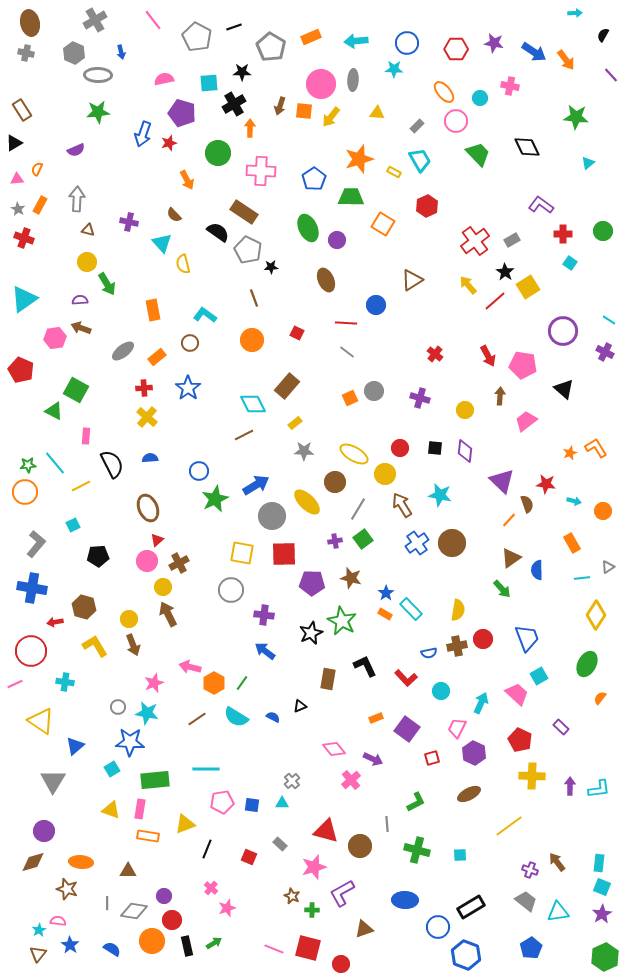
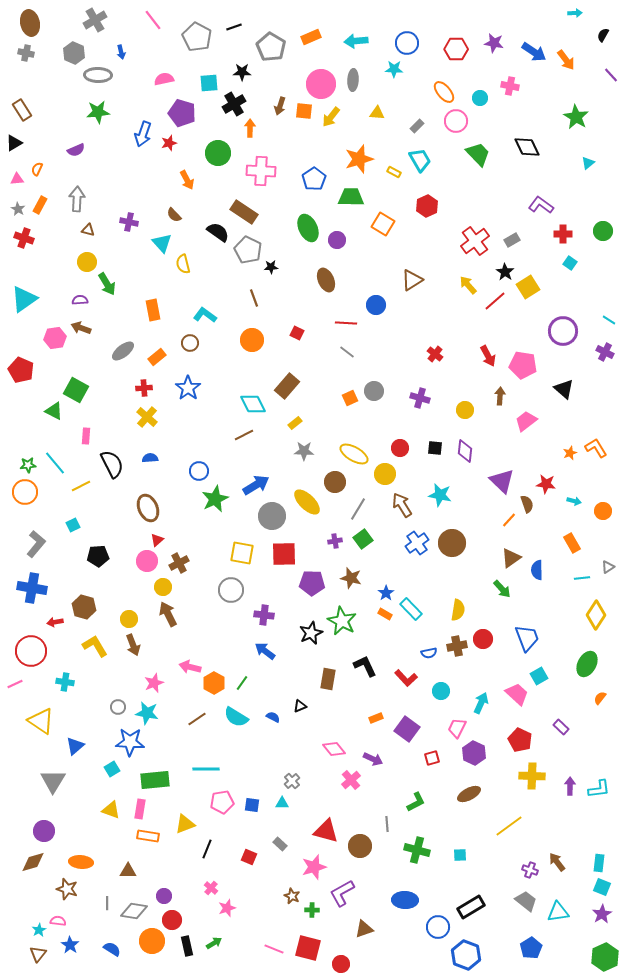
green star at (576, 117): rotated 25 degrees clockwise
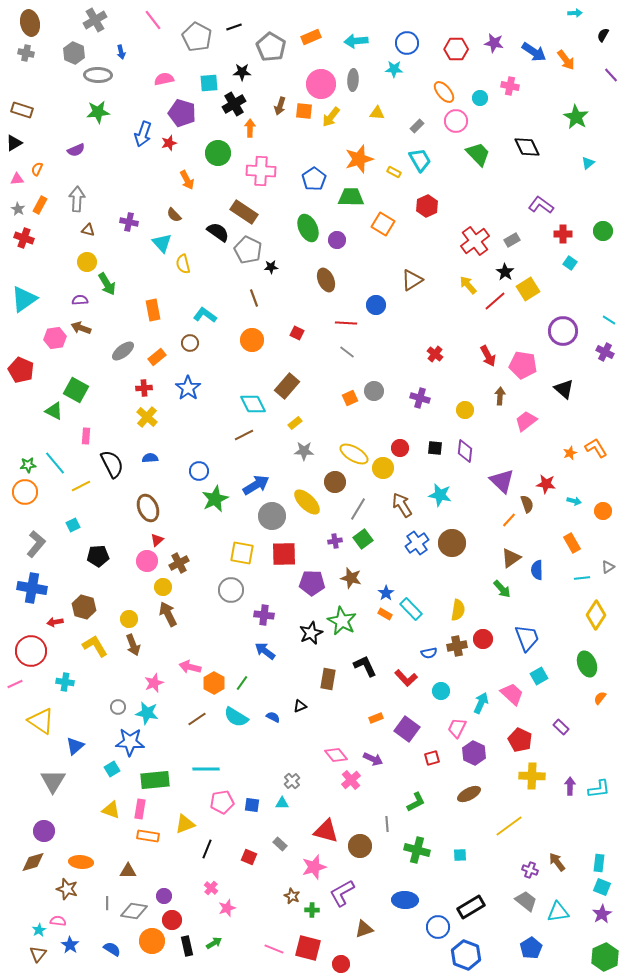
brown rectangle at (22, 110): rotated 40 degrees counterclockwise
yellow square at (528, 287): moved 2 px down
yellow circle at (385, 474): moved 2 px left, 6 px up
green ellipse at (587, 664): rotated 50 degrees counterclockwise
pink trapezoid at (517, 694): moved 5 px left
pink diamond at (334, 749): moved 2 px right, 6 px down
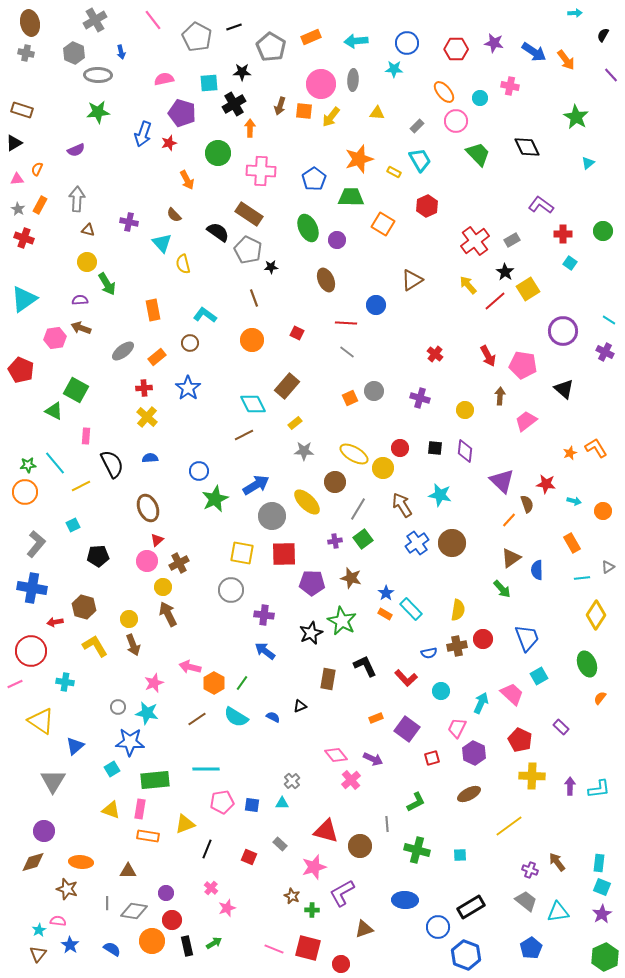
brown rectangle at (244, 212): moved 5 px right, 2 px down
purple circle at (164, 896): moved 2 px right, 3 px up
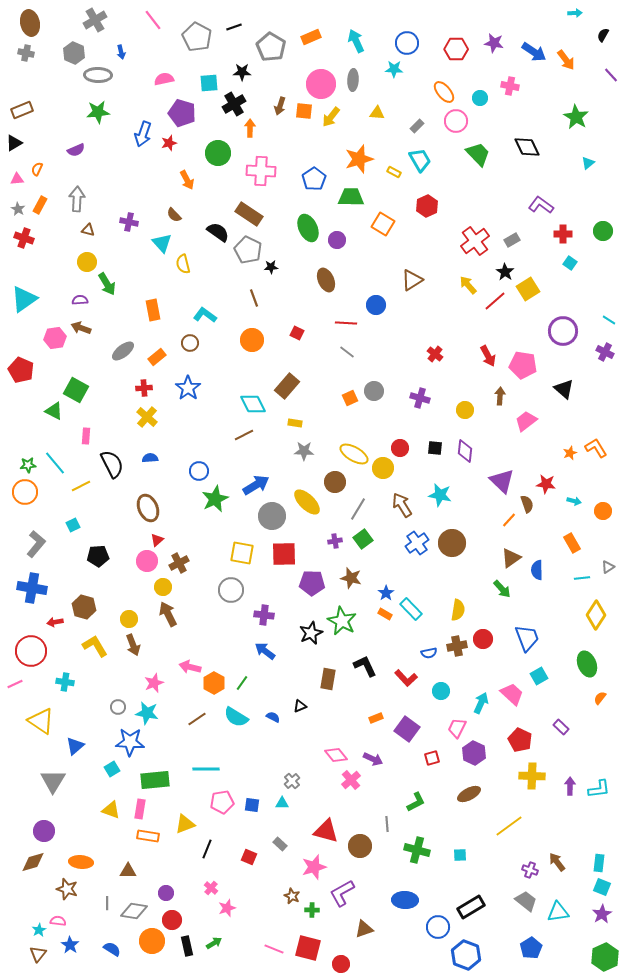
cyan arrow at (356, 41): rotated 70 degrees clockwise
brown rectangle at (22, 110): rotated 40 degrees counterclockwise
yellow rectangle at (295, 423): rotated 48 degrees clockwise
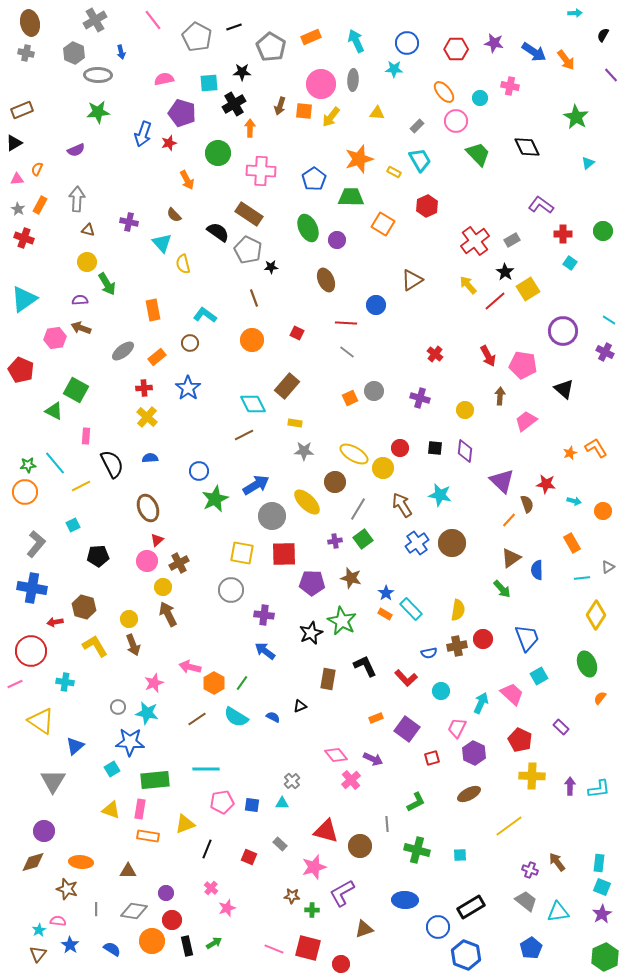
brown star at (292, 896): rotated 21 degrees counterclockwise
gray line at (107, 903): moved 11 px left, 6 px down
